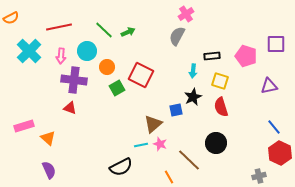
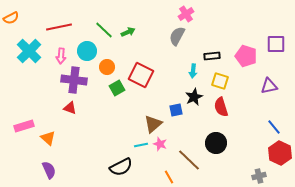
black star: moved 1 px right
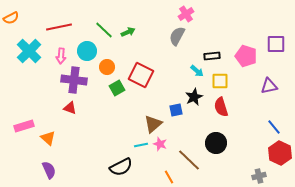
cyan arrow: moved 4 px right; rotated 56 degrees counterclockwise
yellow square: rotated 18 degrees counterclockwise
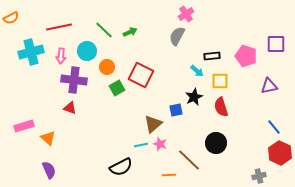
green arrow: moved 2 px right
cyan cross: moved 2 px right, 1 px down; rotated 30 degrees clockwise
orange line: moved 2 px up; rotated 64 degrees counterclockwise
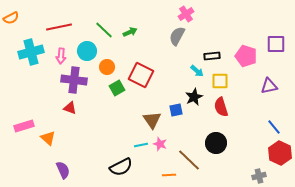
brown triangle: moved 1 px left, 4 px up; rotated 24 degrees counterclockwise
purple semicircle: moved 14 px right
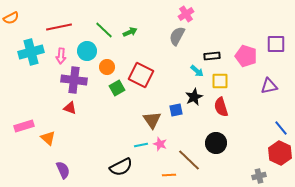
blue line: moved 7 px right, 1 px down
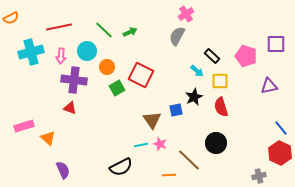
black rectangle: rotated 49 degrees clockwise
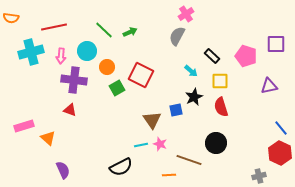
orange semicircle: rotated 35 degrees clockwise
red line: moved 5 px left
cyan arrow: moved 6 px left
red triangle: moved 2 px down
brown line: rotated 25 degrees counterclockwise
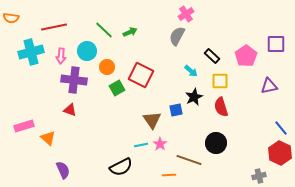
pink pentagon: rotated 20 degrees clockwise
pink star: rotated 16 degrees clockwise
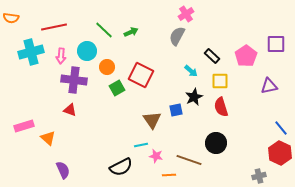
green arrow: moved 1 px right
pink star: moved 4 px left, 12 px down; rotated 24 degrees counterclockwise
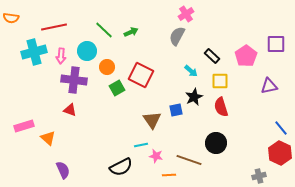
cyan cross: moved 3 px right
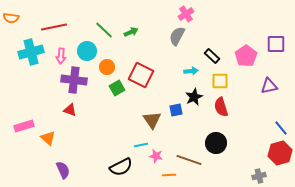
cyan cross: moved 3 px left
cyan arrow: rotated 48 degrees counterclockwise
red hexagon: rotated 20 degrees clockwise
